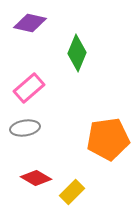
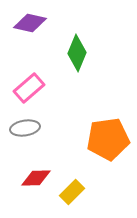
red diamond: rotated 32 degrees counterclockwise
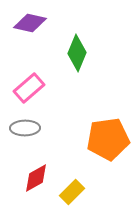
gray ellipse: rotated 8 degrees clockwise
red diamond: rotated 28 degrees counterclockwise
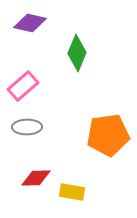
pink rectangle: moved 6 px left, 2 px up
gray ellipse: moved 2 px right, 1 px up
orange pentagon: moved 4 px up
red diamond: rotated 28 degrees clockwise
yellow rectangle: rotated 55 degrees clockwise
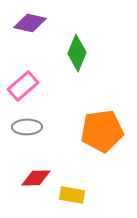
orange pentagon: moved 6 px left, 4 px up
yellow rectangle: moved 3 px down
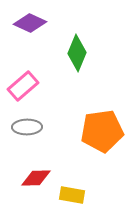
purple diamond: rotated 12 degrees clockwise
